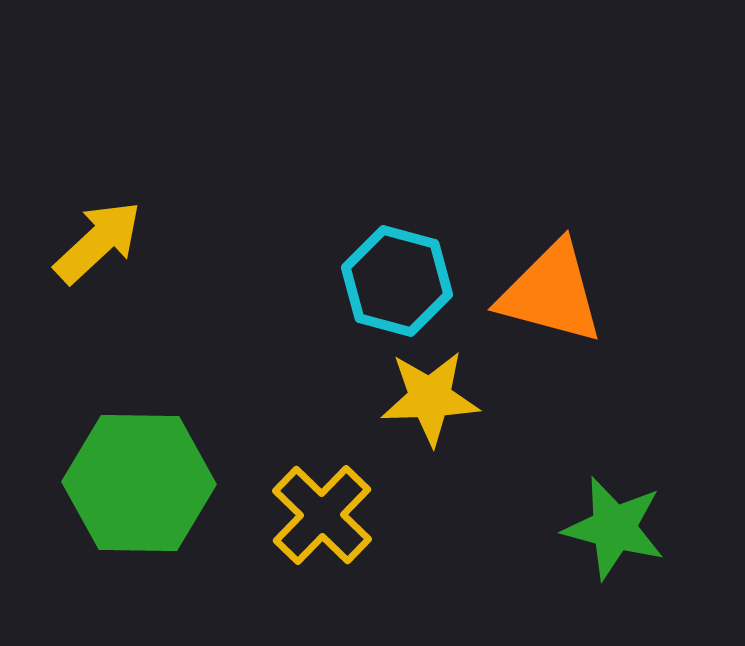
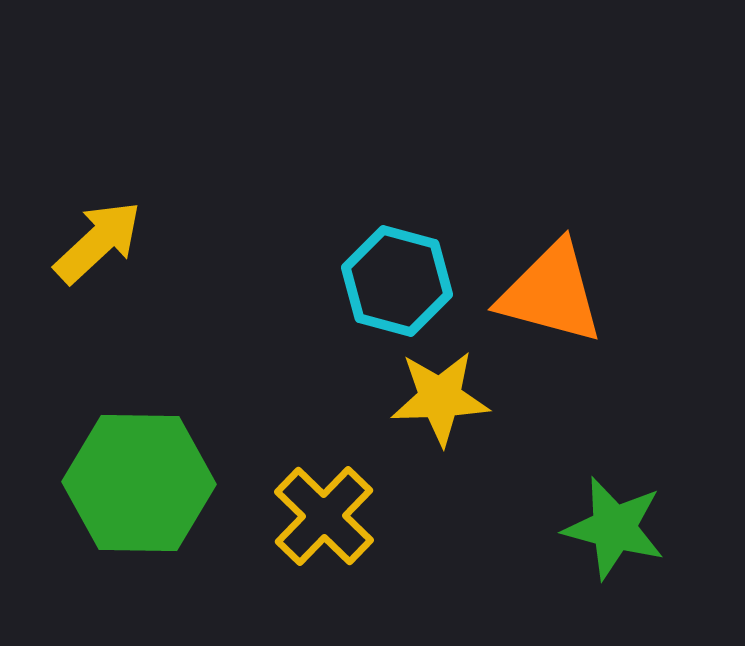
yellow star: moved 10 px right
yellow cross: moved 2 px right, 1 px down
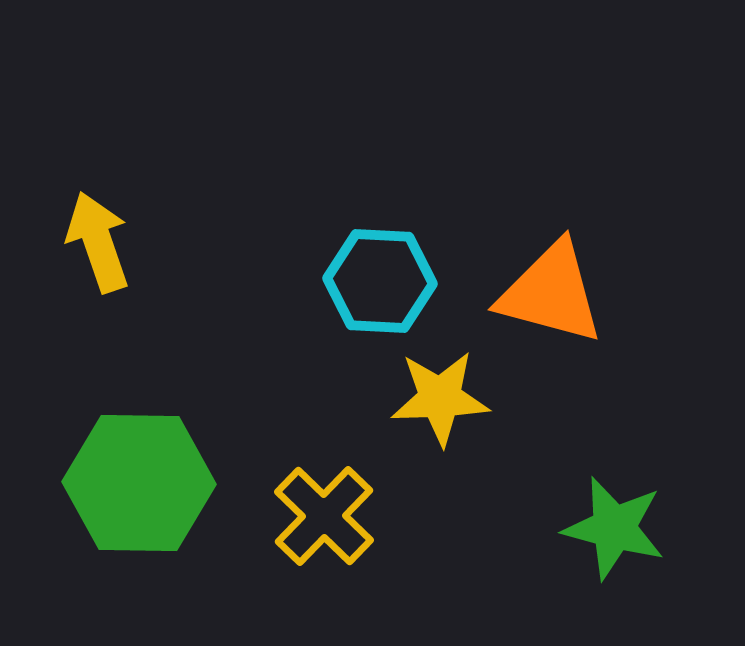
yellow arrow: rotated 66 degrees counterclockwise
cyan hexagon: moved 17 px left; rotated 12 degrees counterclockwise
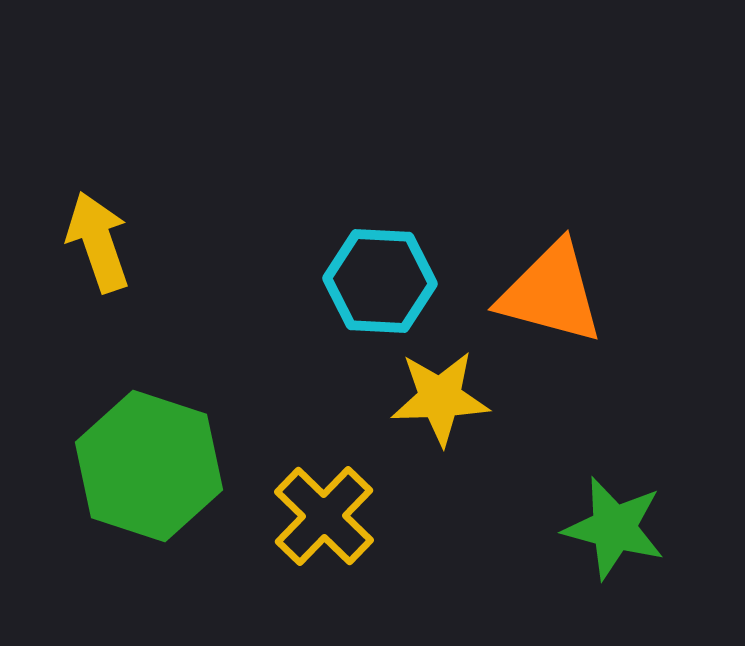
green hexagon: moved 10 px right, 17 px up; rotated 17 degrees clockwise
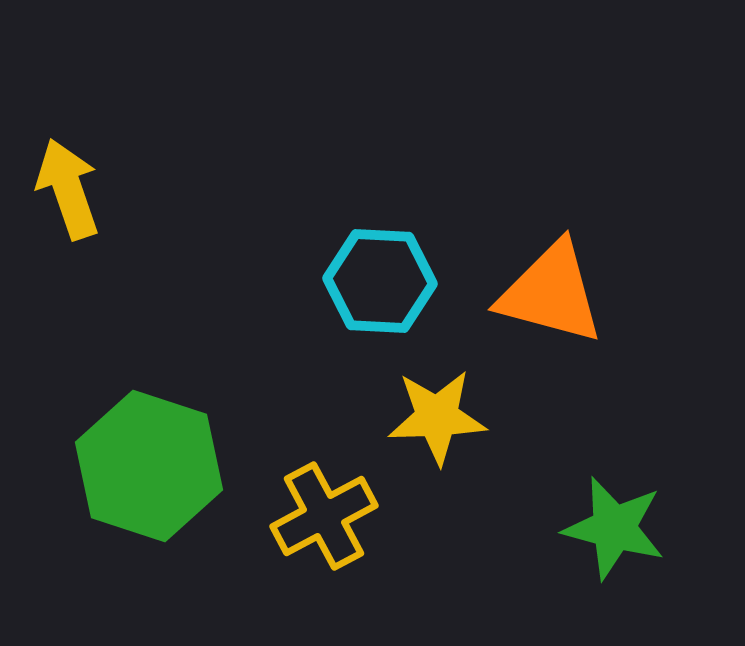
yellow arrow: moved 30 px left, 53 px up
yellow star: moved 3 px left, 19 px down
yellow cross: rotated 18 degrees clockwise
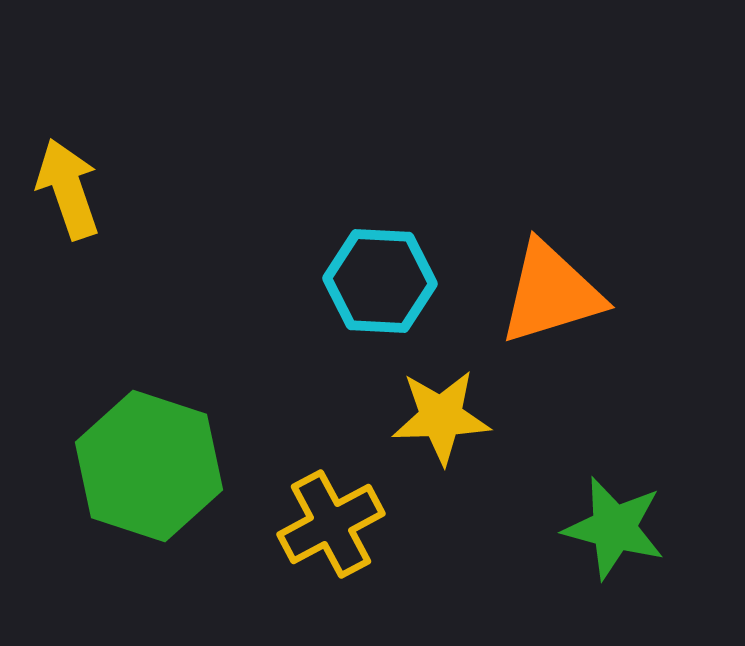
orange triangle: rotated 32 degrees counterclockwise
yellow star: moved 4 px right
yellow cross: moved 7 px right, 8 px down
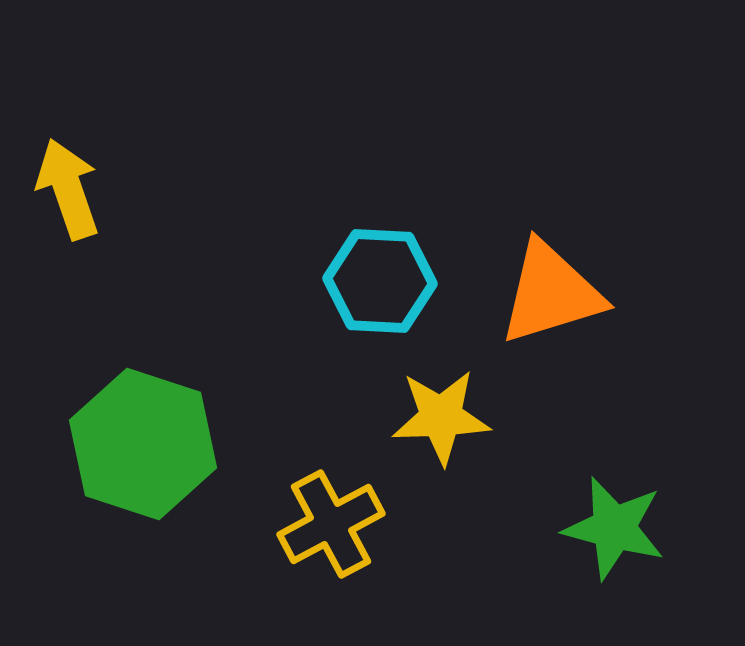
green hexagon: moved 6 px left, 22 px up
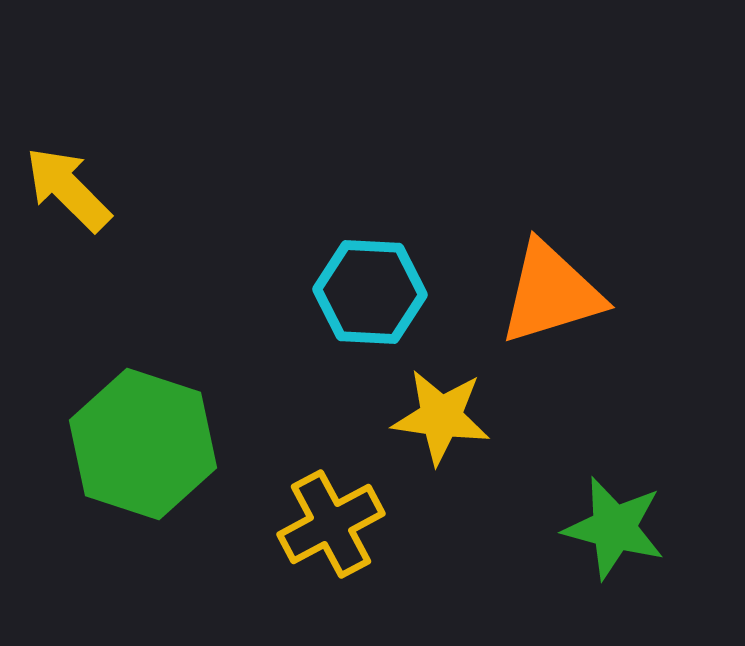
yellow arrow: rotated 26 degrees counterclockwise
cyan hexagon: moved 10 px left, 11 px down
yellow star: rotated 10 degrees clockwise
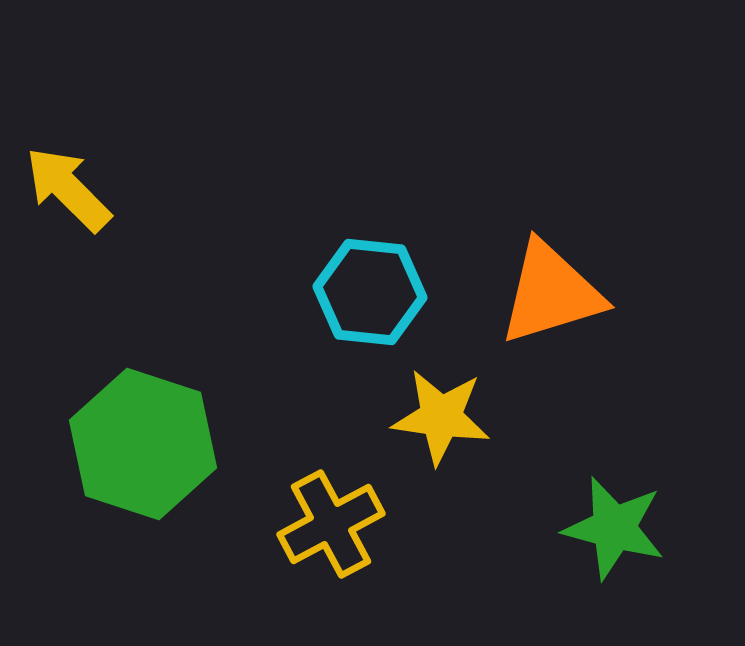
cyan hexagon: rotated 3 degrees clockwise
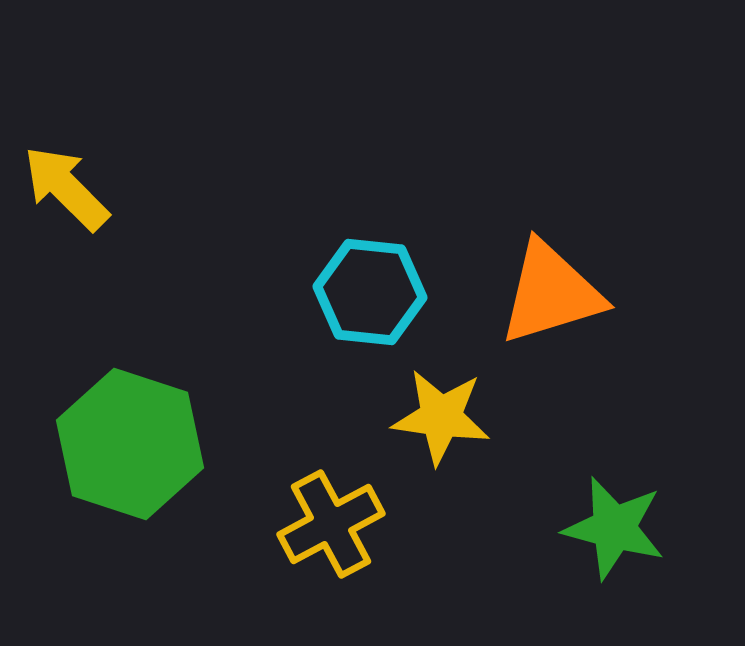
yellow arrow: moved 2 px left, 1 px up
green hexagon: moved 13 px left
